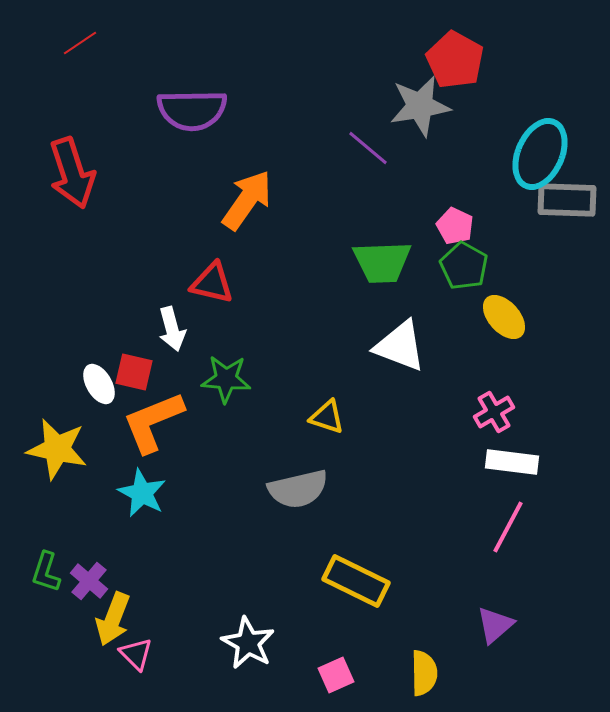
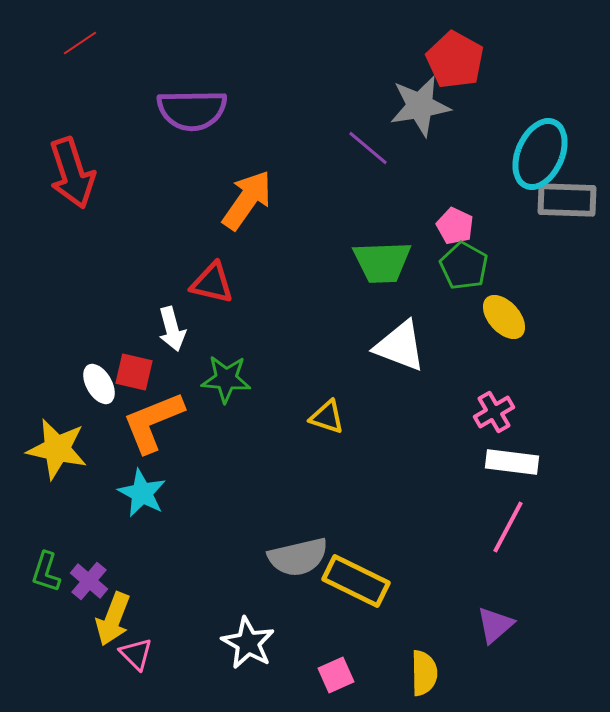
gray semicircle: moved 68 px down
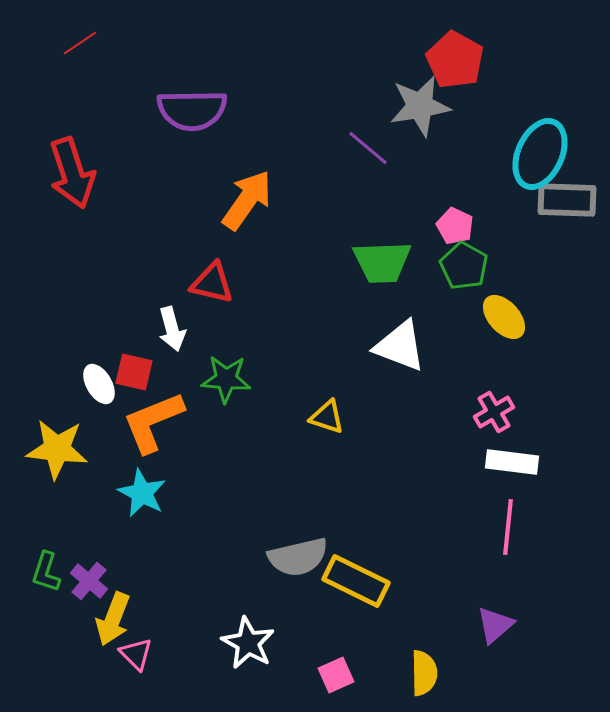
yellow star: rotated 6 degrees counterclockwise
pink line: rotated 22 degrees counterclockwise
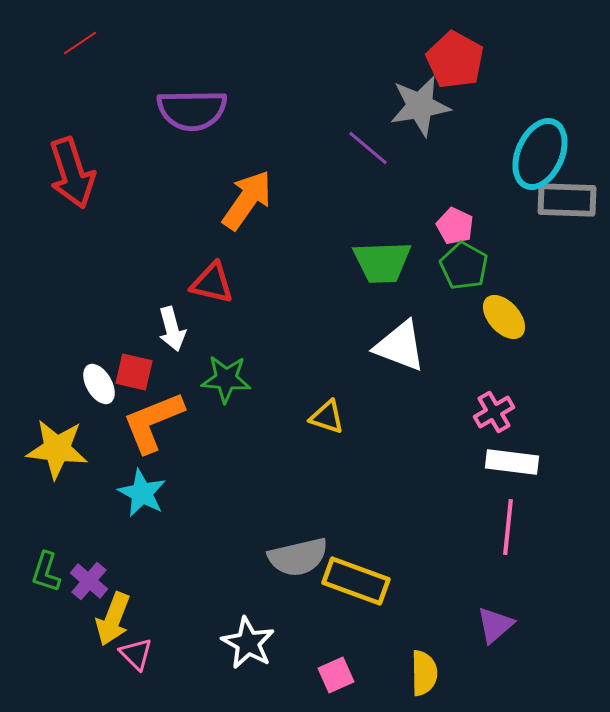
yellow rectangle: rotated 6 degrees counterclockwise
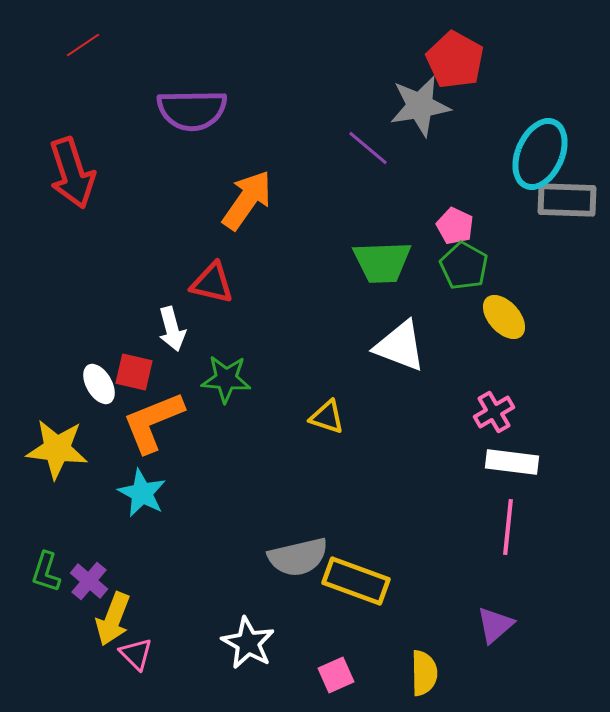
red line: moved 3 px right, 2 px down
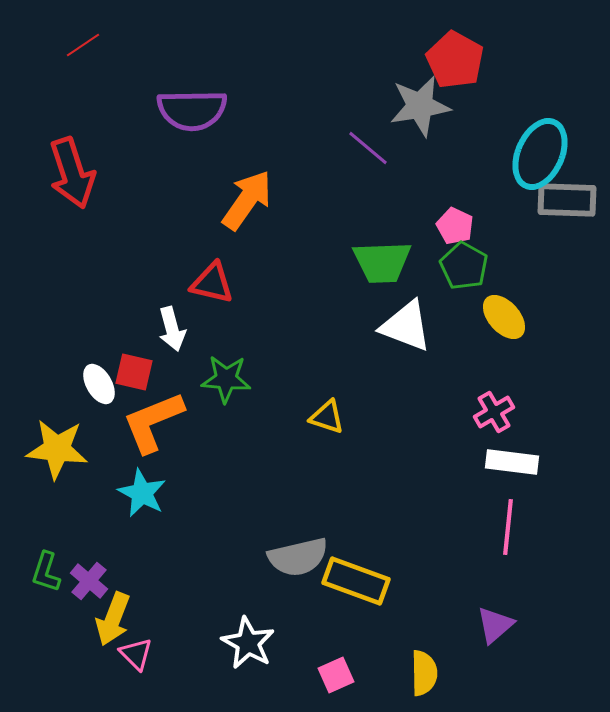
white triangle: moved 6 px right, 20 px up
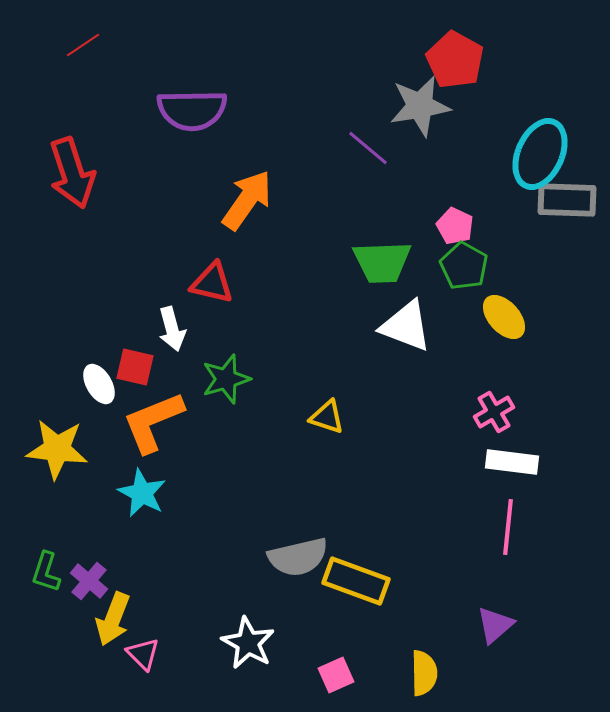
red square: moved 1 px right, 5 px up
green star: rotated 21 degrees counterclockwise
pink triangle: moved 7 px right
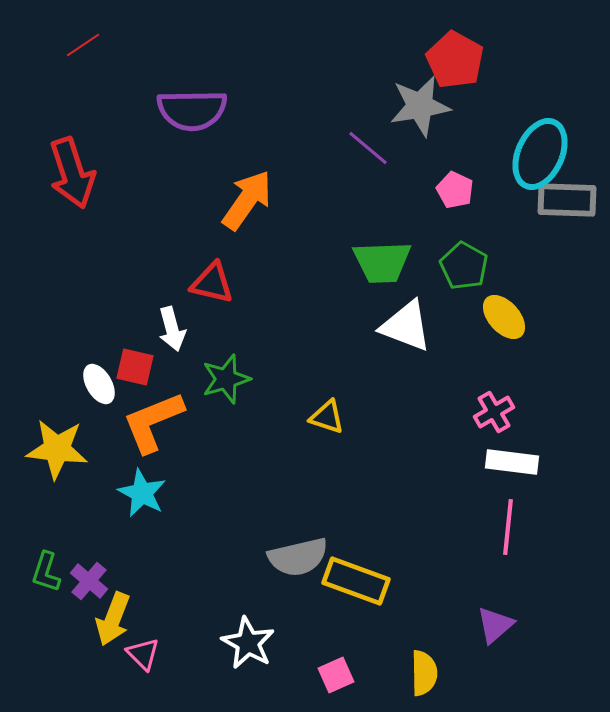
pink pentagon: moved 36 px up
